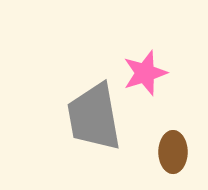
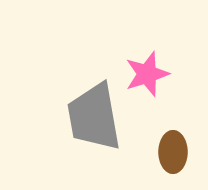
pink star: moved 2 px right, 1 px down
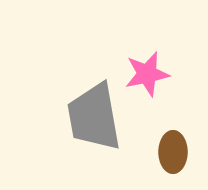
pink star: rotated 6 degrees clockwise
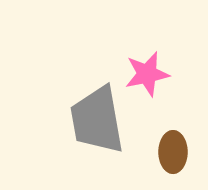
gray trapezoid: moved 3 px right, 3 px down
